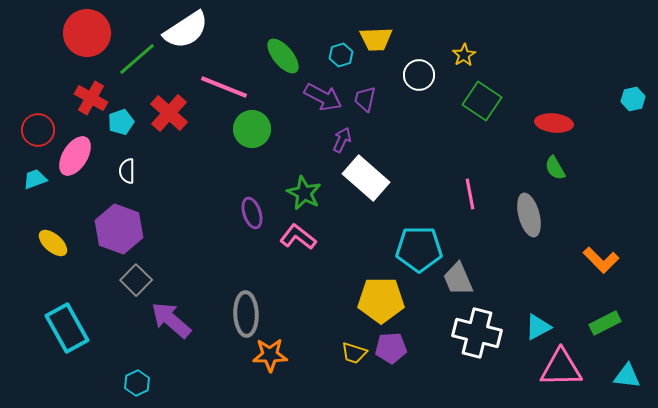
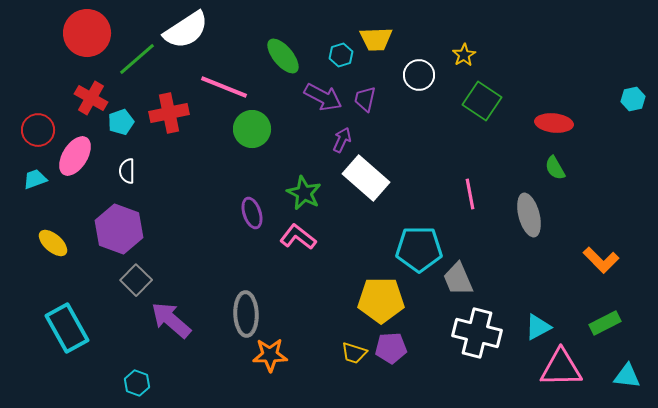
red cross at (169, 113): rotated 36 degrees clockwise
cyan hexagon at (137, 383): rotated 15 degrees counterclockwise
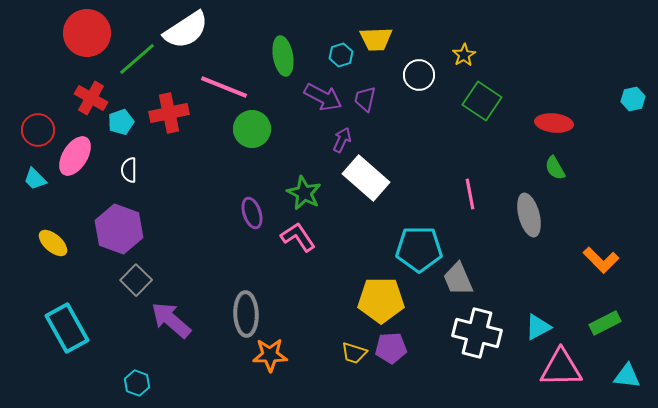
green ellipse at (283, 56): rotated 30 degrees clockwise
white semicircle at (127, 171): moved 2 px right, 1 px up
cyan trapezoid at (35, 179): rotated 115 degrees counterclockwise
pink L-shape at (298, 237): rotated 18 degrees clockwise
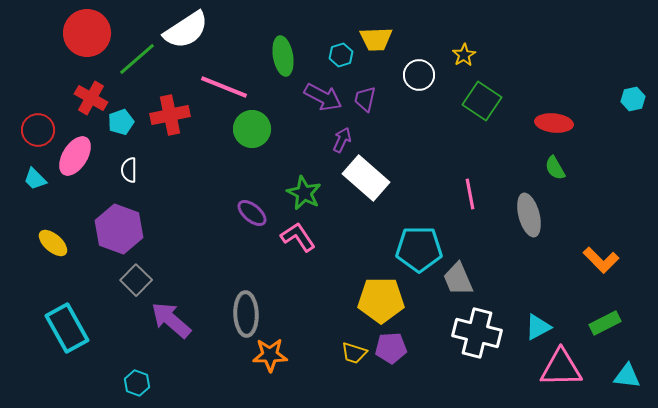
red cross at (169, 113): moved 1 px right, 2 px down
purple ellipse at (252, 213): rotated 32 degrees counterclockwise
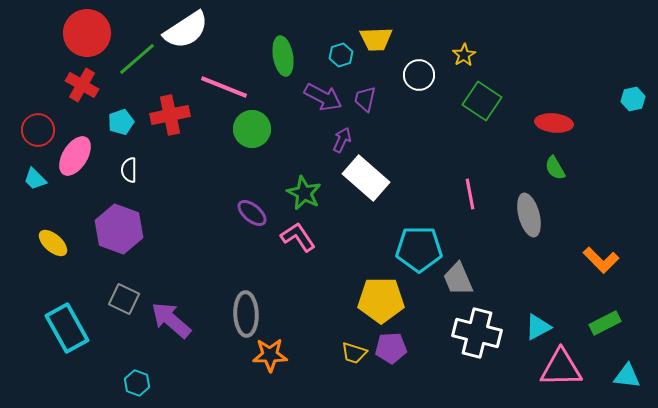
red cross at (91, 98): moved 9 px left, 13 px up
gray square at (136, 280): moved 12 px left, 19 px down; rotated 20 degrees counterclockwise
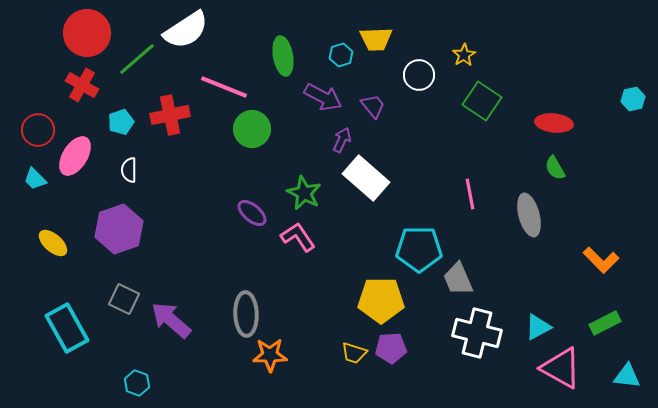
purple trapezoid at (365, 99): moved 8 px right, 7 px down; rotated 128 degrees clockwise
purple hexagon at (119, 229): rotated 21 degrees clockwise
pink triangle at (561, 368): rotated 30 degrees clockwise
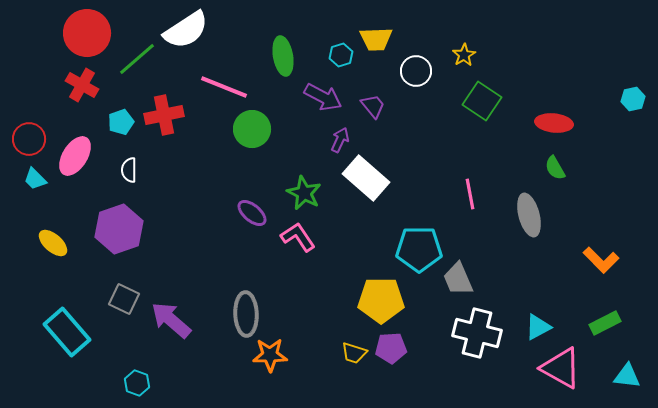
white circle at (419, 75): moved 3 px left, 4 px up
red cross at (170, 115): moved 6 px left
red circle at (38, 130): moved 9 px left, 9 px down
purple arrow at (342, 140): moved 2 px left
cyan rectangle at (67, 328): moved 4 px down; rotated 12 degrees counterclockwise
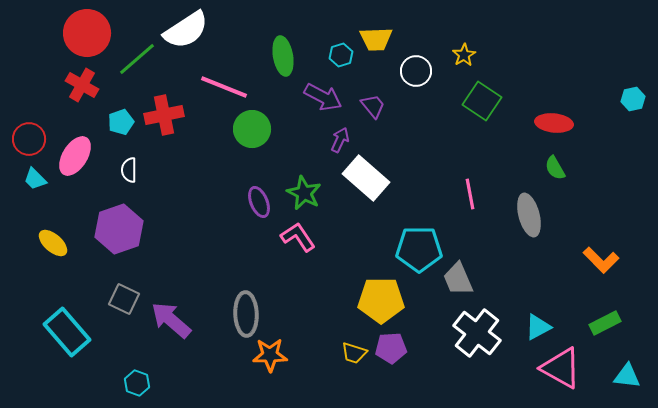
purple ellipse at (252, 213): moved 7 px right, 11 px up; rotated 28 degrees clockwise
white cross at (477, 333): rotated 24 degrees clockwise
